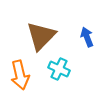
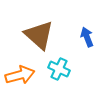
brown triangle: moved 2 px left, 1 px up; rotated 32 degrees counterclockwise
orange arrow: rotated 92 degrees counterclockwise
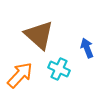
blue arrow: moved 11 px down
orange arrow: rotated 32 degrees counterclockwise
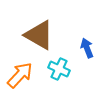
brown triangle: rotated 12 degrees counterclockwise
